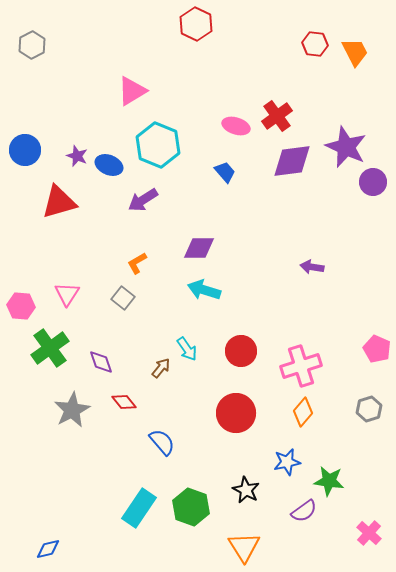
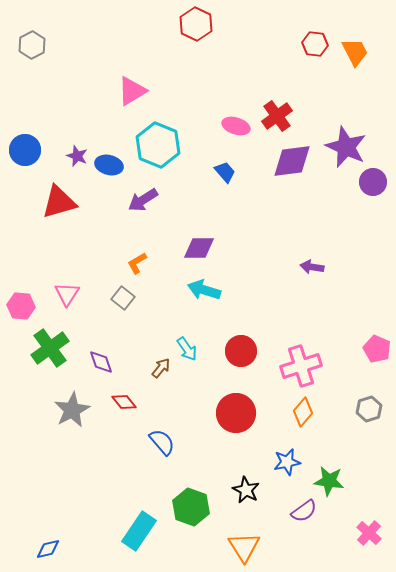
blue ellipse at (109, 165): rotated 8 degrees counterclockwise
cyan rectangle at (139, 508): moved 23 px down
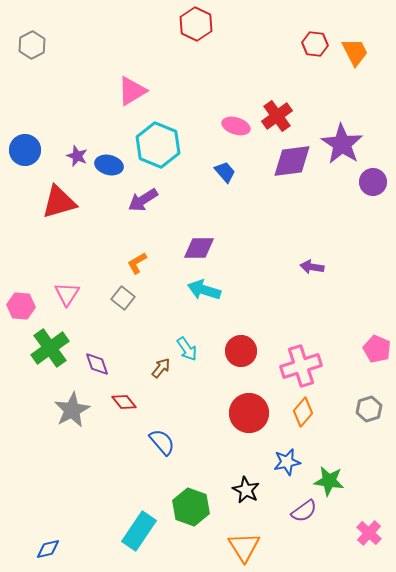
purple star at (346, 147): moved 4 px left, 3 px up; rotated 9 degrees clockwise
purple diamond at (101, 362): moved 4 px left, 2 px down
red circle at (236, 413): moved 13 px right
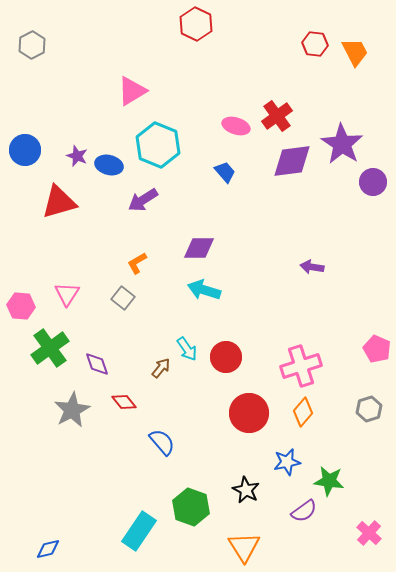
red circle at (241, 351): moved 15 px left, 6 px down
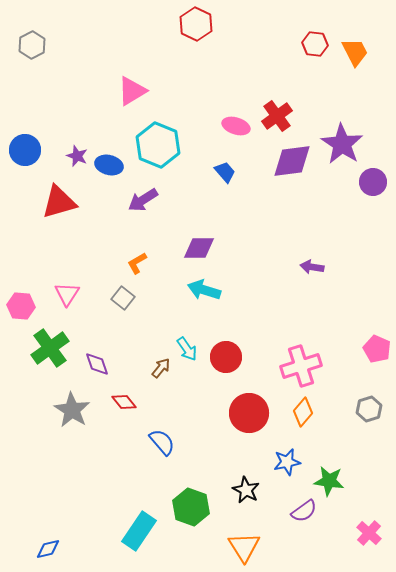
gray star at (72, 410): rotated 12 degrees counterclockwise
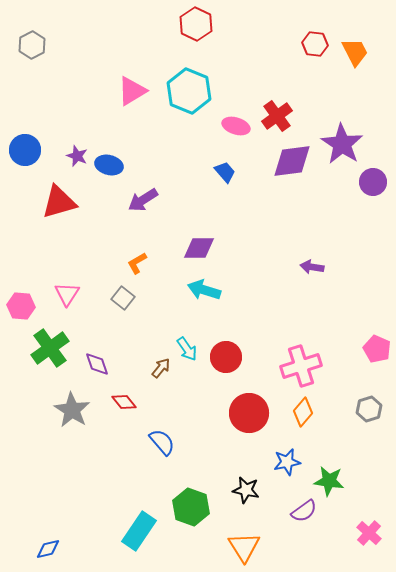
cyan hexagon at (158, 145): moved 31 px right, 54 px up
black star at (246, 490): rotated 16 degrees counterclockwise
